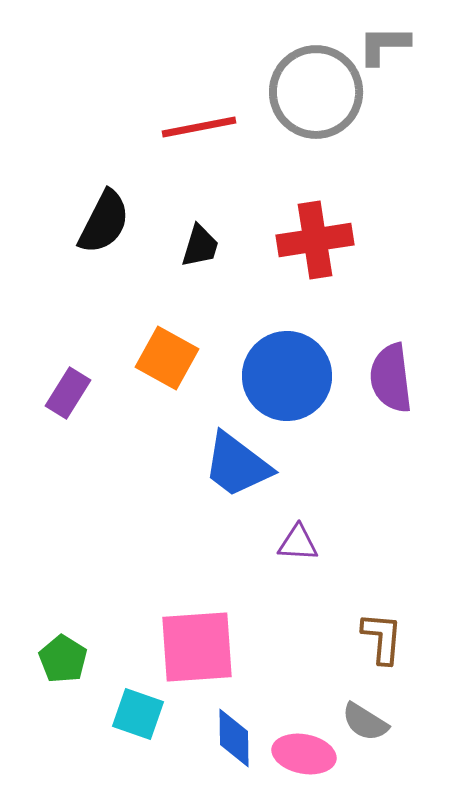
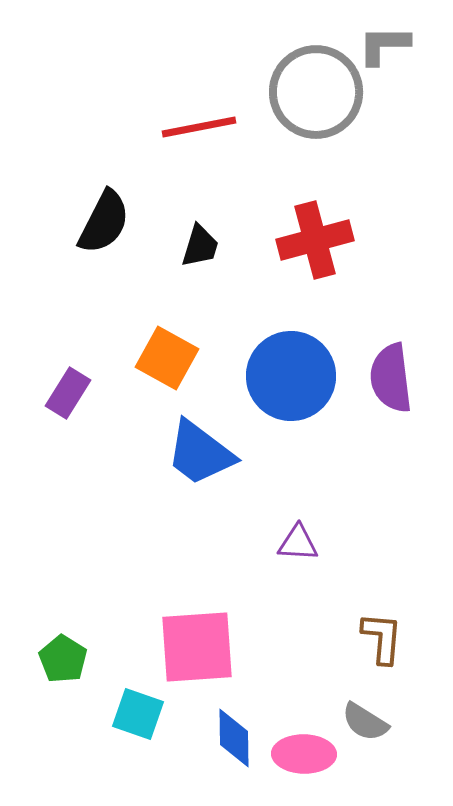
red cross: rotated 6 degrees counterclockwise
blue circle: moved 4 px right
blue trapezoid: moved 37 px left, 12 px up
pink ellipse: rotated 10 degrees counterclockwise
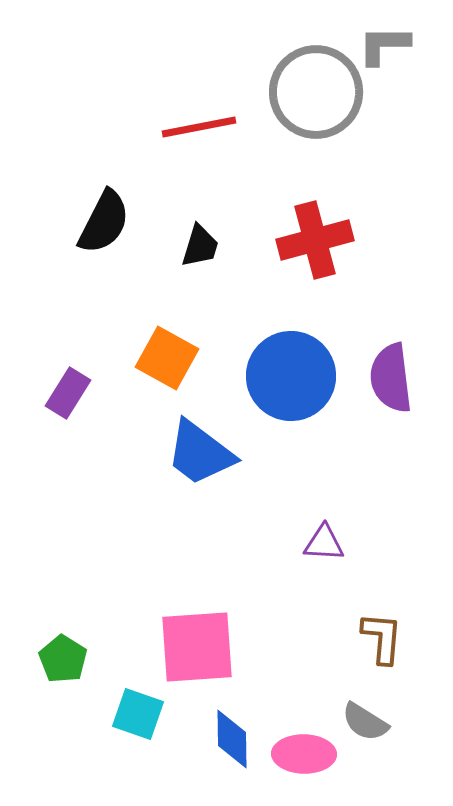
purple triangle: moved 26 px right
blue diamond: moved 2 px left, 1 px down
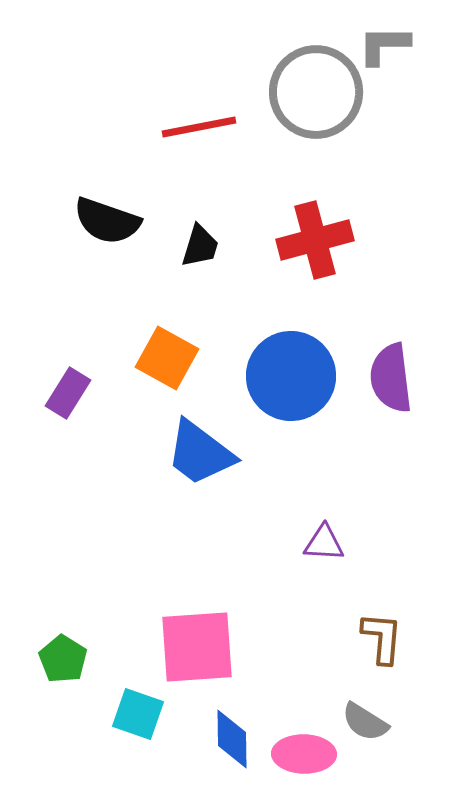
black semicircle: moved 3 px right, 1 px up; rotated 82 degrees clockwise
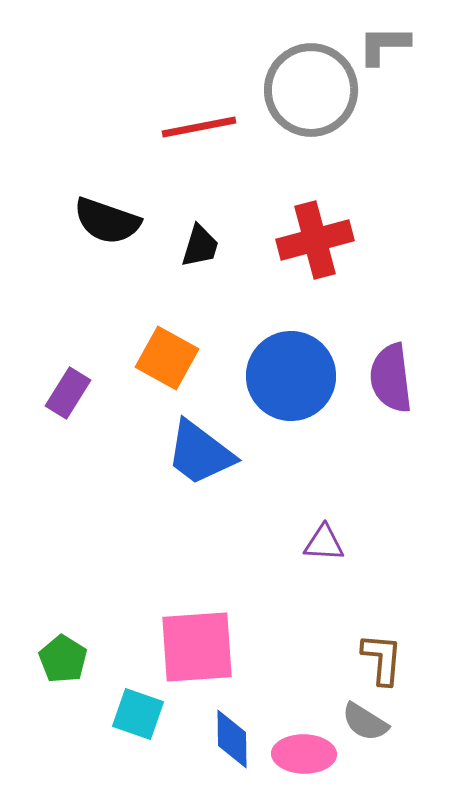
gray circle: moved 5 px left, 2 px up
brown L-shape: moved 21 px down
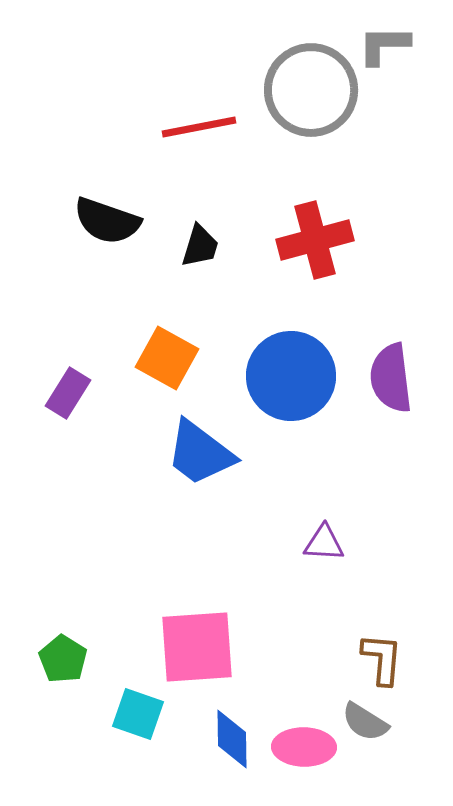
pink ellipse: moved 7 px up
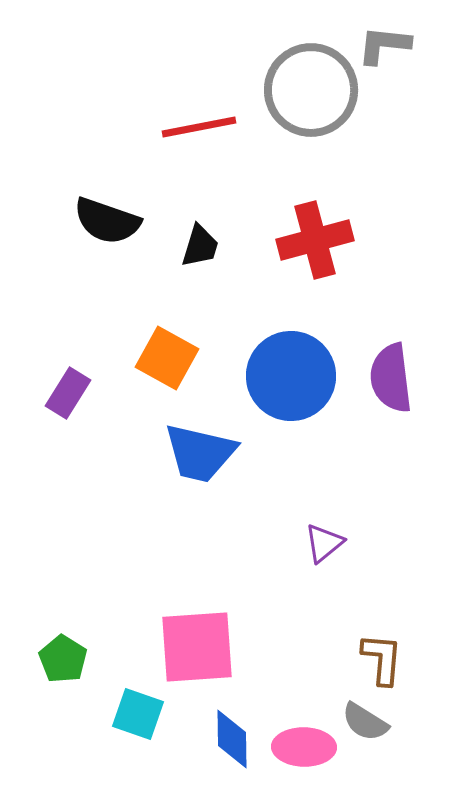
gray L-shape: rotated 6 degrees clockwise
blue trapezoid: rotated 24 degrees counterclockwise
purple triangle: rotated 42 degrees counterclockwise
